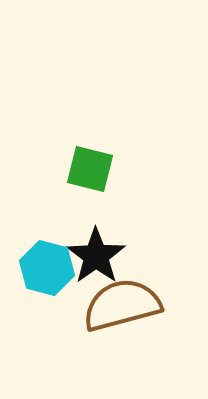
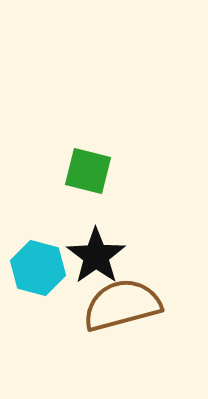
green square: moved 2 px left, 2 px down
cyan hexagon: moved 9 px left
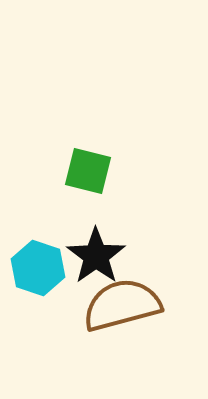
cyan hexagon: rotated 4 degrees clockwise
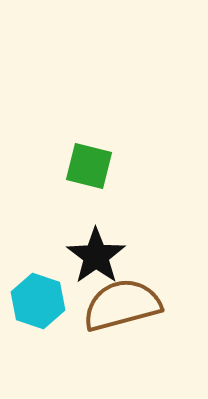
green square: moved 1 px right, 5 px up
cyan hexagon: moved 33 px down
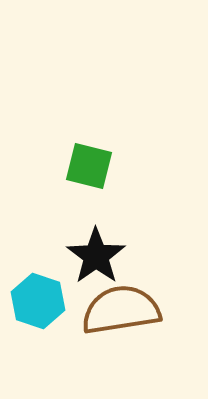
brown semicircle: moved 1 px left, 5 px down; rotated 6 degrees clockwise
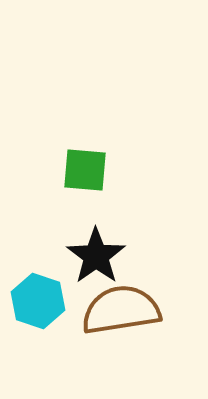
green square: moved 4 px left, 4 px down; rotated 9 degrees counterclockwise
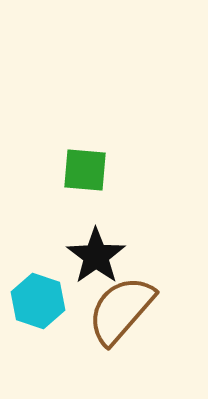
brown semicircle: rotated 40 degrees counterclockwise
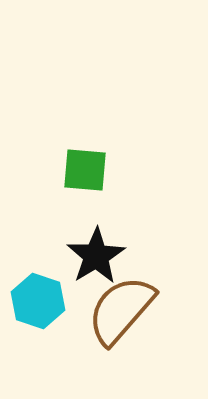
black star: rotated 4 degrees clockwise
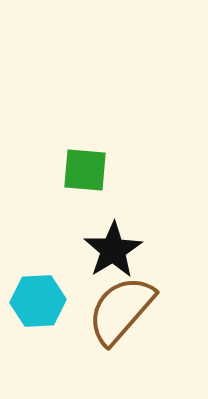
black star: moved 17 px right, 6 px up
cyan hexagon: rotated 22 degrees counterclockwise
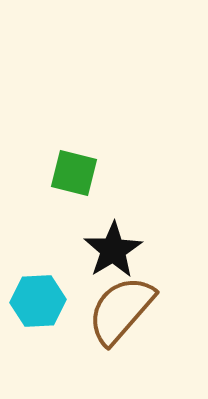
green square: moved 11 px left, 3 px down; rotated 9 degrees clockwise
